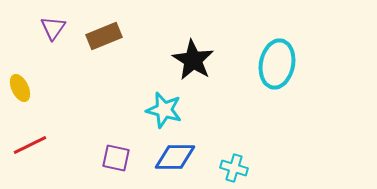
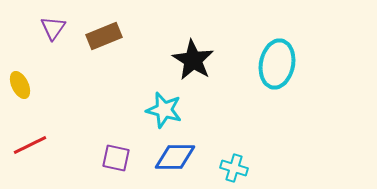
yellow ellipse: moved 3 px up
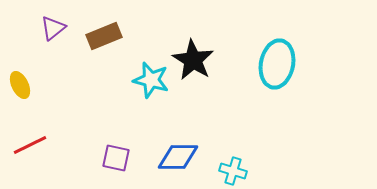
purple triangle: rotated 16 degrees clockwise
cyan star: moved 13 px left, 30 px up
blue diamond: moved 3 px right
cyan cross: moved 1 px left, 3 px down
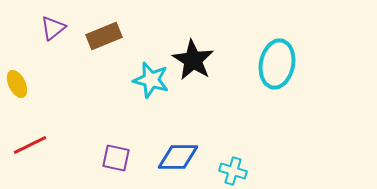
yellow ellipse: moved 3 px left, 1 px up
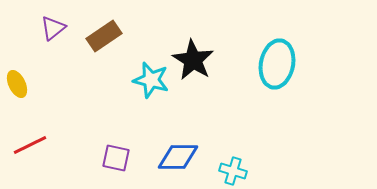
brown rectangle: rotated 12 degrees counterclockwise
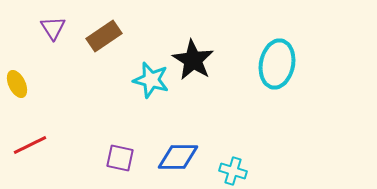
purple triangle: rotated 24 degrees counterclockwise
purple square: moved 4 px right
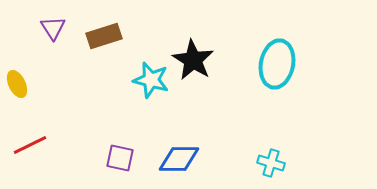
brown rectangle: rotated 16 degrees clockwise
blue diamond: moved 1 px right, 2 px down
cyan cross: moved 38 px right, 8 px up
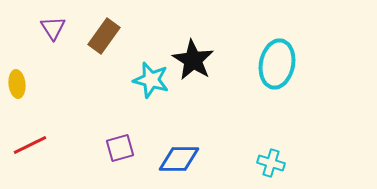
brown rectangle: rotated 36 degrees counterclockwise
yellow ellipse: rotated 20 degrees clockwise
purple square: moved 10 px up; rotated 28 degrees counterclockwise
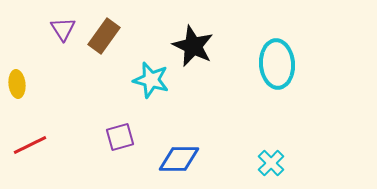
purple triangle: moved 10 px right, 1 px down
black star: moved 14 px up; rotated 6 degrees counterclockwise
cyan ellipse: rotated 15 degrees counterclockwise
purple square: moved 11 px up
cyan cross: rotated 28 degrees clockwise
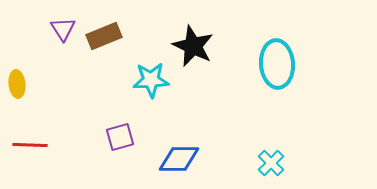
brown rectangle: rotated 32 degrees clockwise
cyan star: rotated 18 degrees counterclockwise
red line: rotated 28 degrees clockwise
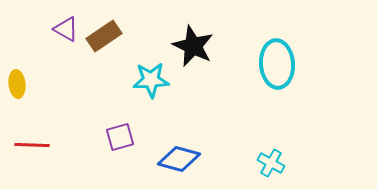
purple triangle: moved 3 px right; rotated 28 degrees counterclockwise
brown rectangle: rotated 12 degrees counterclockwise
red line: moved 2 px right
blue diamond: rotated 15 degrees clockwise
cyan cross: rotated 16 degrees counterclockwise
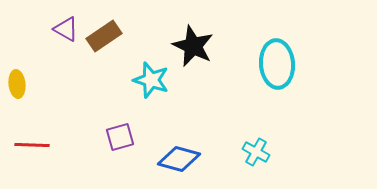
cyan star: rotated 21 degrees clockwise
cyan cross: moved 15 px left, 11 px up
